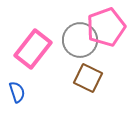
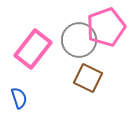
gray circle: moved 1 px left
blue semicircle: moved 2 px right, 6 px down
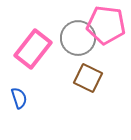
pink pentagon: moved 2 px up; rotated 27 degrees clockwise
gray circle: moved 1 px left, 2 px up
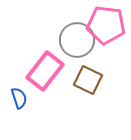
gray circle: moved 1 px left, 2 px down
pink rectangle: moved 12 px right, 22 px down
brown square: moved 2 px down
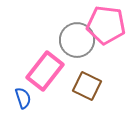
brown square: moved 1 px left, 6 px down
blue semicircle: moved 4 px right
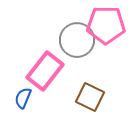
pink pentagon: rotated 6 degrees counterclockwise
brown square: moved 3 px right, 11 px down
blue semicircle: rotated 140 degrees counterclockwise
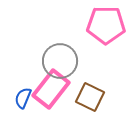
gray circle: moved 17 px left, 21 px down
pink rectangle: moved 6 px right, 18 px down
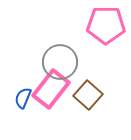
gray circle: moved 1 px down
brown square: moved 2 px left, 2 px up; rotated 16 degrees clockwise
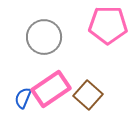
pink pentagon: moved 2 px right
gray circle: moved 16 px left, 25 px up
pink rectangle: rotated 18 degrees clockwise
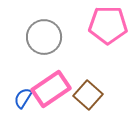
blue semicircle: rotated 10 degrees clockwise
